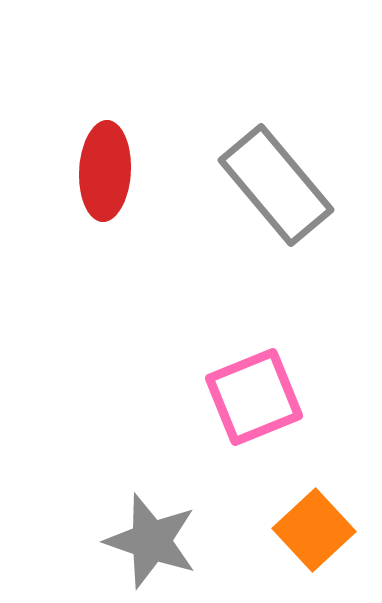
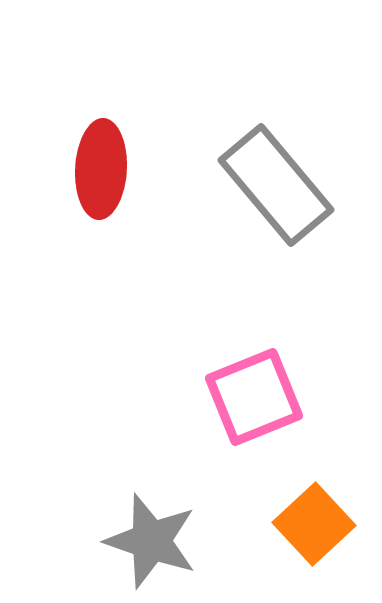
red ellipse: moved 4 px left, 2 px up
orange square: moved 6 px up
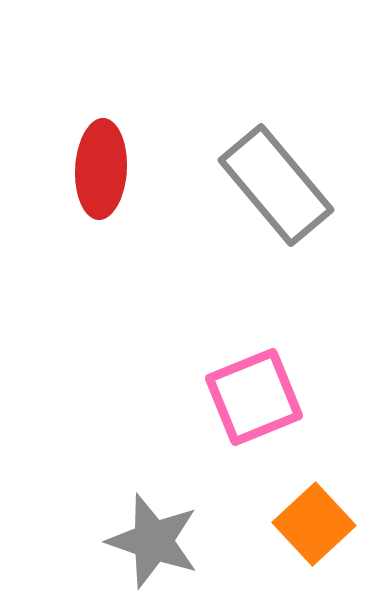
gray star: moved 2 px right
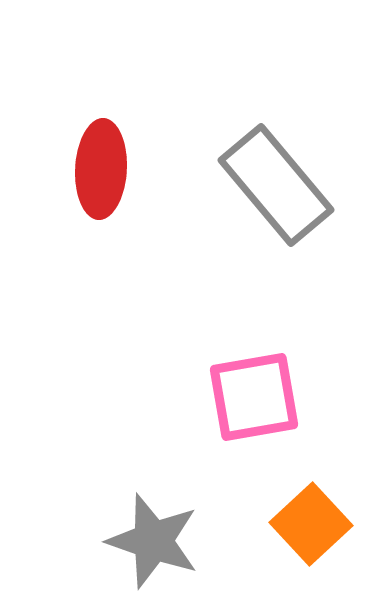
pink square: rotated 12 degrees clockwise
orange square: moved 3 px left
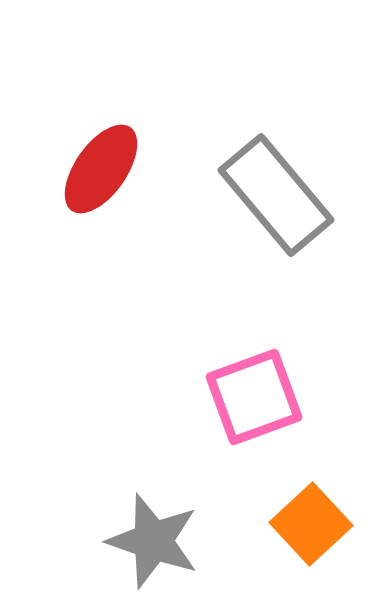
red ellipse: rotated 32 degrees clockwise
gray rectangle: moved 10 px down
pink square: rotated 10 degrees counterclockwise
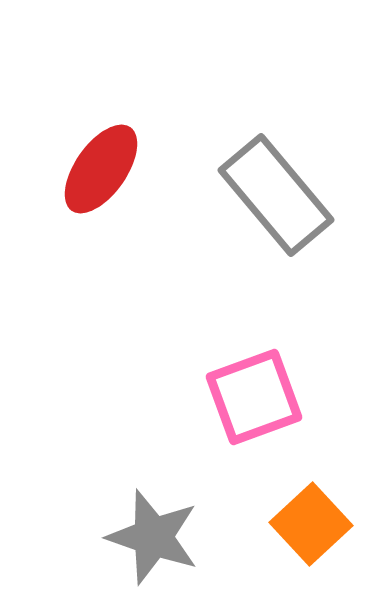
gray star: moved 4 px up
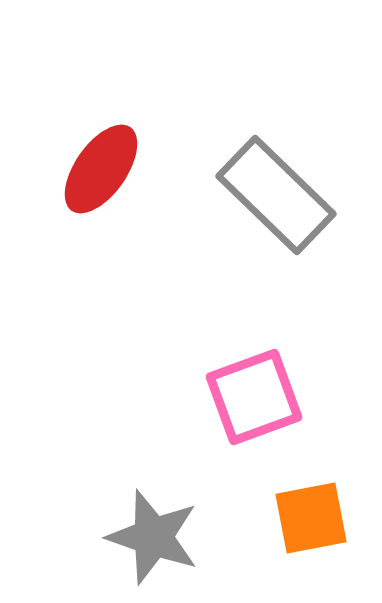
gray rectangle: rotated 6 degrees counterclockwise
orange square: moved 6 px up; rotated 32 degrees clockwise
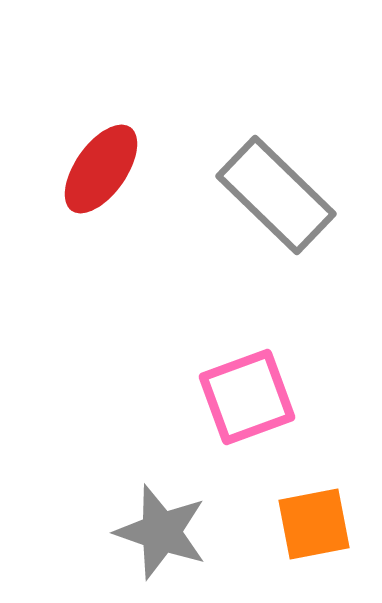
pink square: moved 7 px left
orange square: moved 3 px right, 6 px down
gray star: moved 8 px right, 5 px up
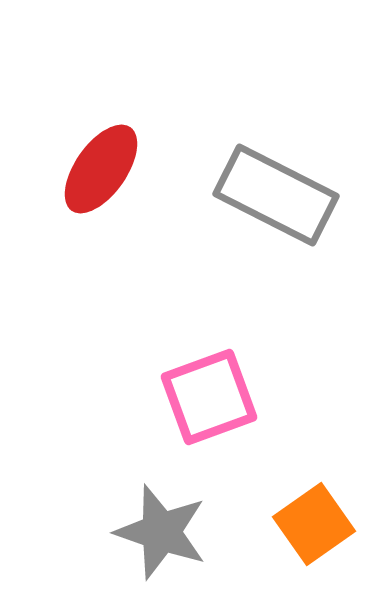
gray rectangle: rotated 17 degrees counterclockwise
pink square: moved 38 px left
orange square: rotated 24 degrees counterclockwise
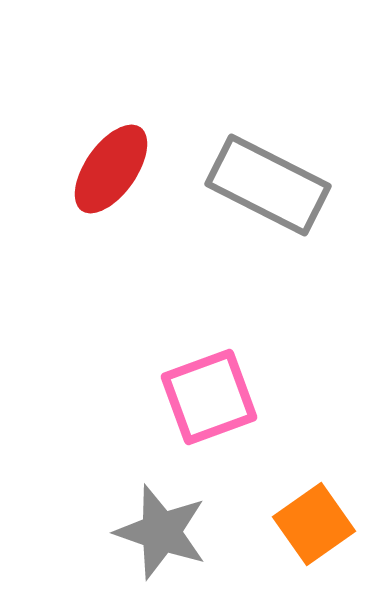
red ellipse: moved 10 px right
gray rectangle: moved 8 px left, 10 px up
